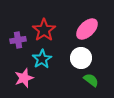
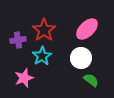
cyan star: moved 3 px up
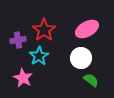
pink ellipse: rotated 15 degrees clockwise
cyan star: moved 3 px left
pink star: moved 1 px left; rotated 24 degrees counterclockwise
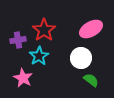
pink ellipse: moved 4 px right
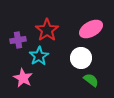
red star: moved 3 px right
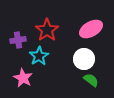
white circle: moved 3 px right, 1 px down
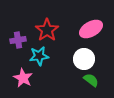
cyan star: rotated 24 degrees clockwise
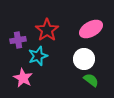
cyan star: moved 1 px left; rotated 12 degrees counterclockwise
